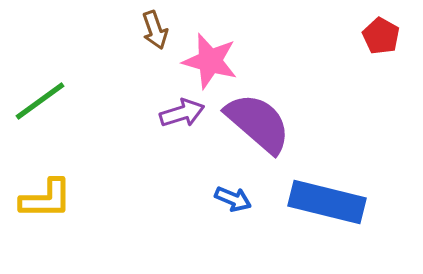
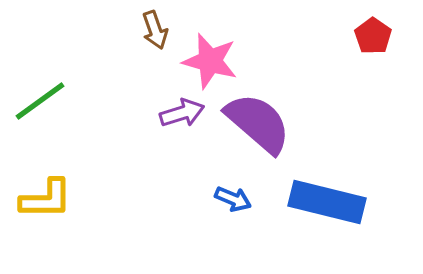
red pentagon: moved 8 px left; rotated 6 degrees clockwise
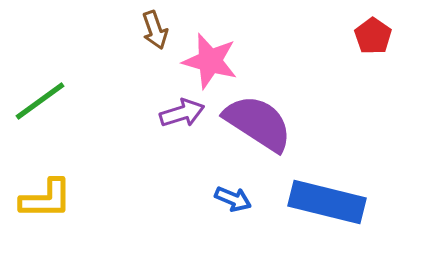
purple semicircle: rotated 8 degrees counterclockwise
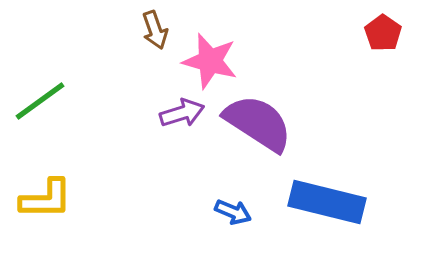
red pentagon: moved 10 px right, 3 px up
blue arrow: moved 13 px down
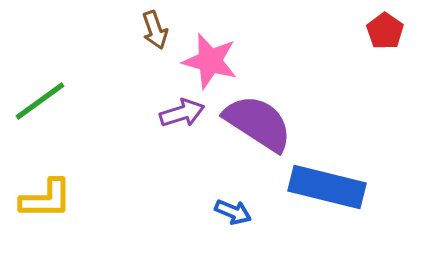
red pentagon: moved 2 px right, 2 px up
blue rectangle: moved 15 px up
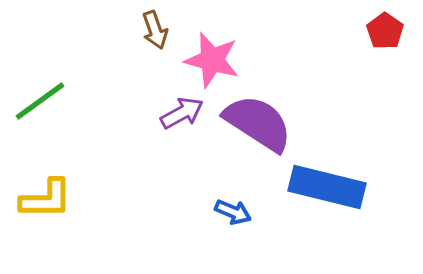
pink star: moved 2 px right, 1 px up
purple arrow: rotated 12 degrees counterclockwise
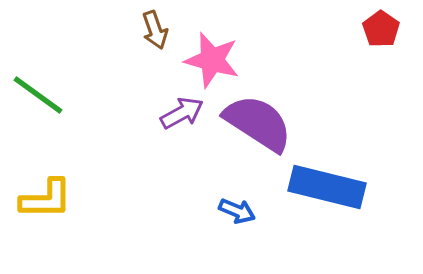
red pentagon: moved 4 px left, 2 px up
green line: moved 2 px left, 6 px up; rotated 72 degrees clockwise
blue arrow: moved 4 px right, 1 px up
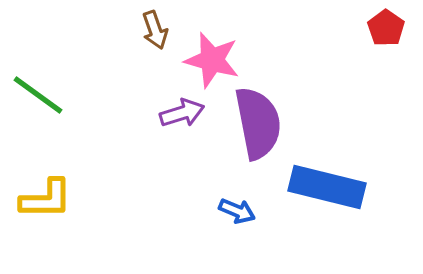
red pentagon: moved 5 px right, 1 px up
purple arrow: rotated 12 degrees clockwise
purple semicircle: rotated 46 degrees clockwise
